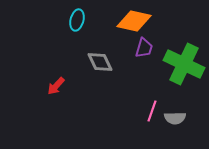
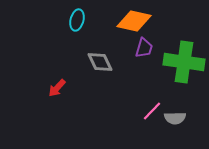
green cross: moved 2 px up; rotated 18 degrees counterclockwise
red arrow: moved 1 px right, 2 px down
pink line: rotated 25 degrees clockwise
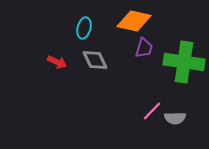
cyan ellipse: moved 7 px right, 8 px down
gray diamond: moved 5 px left, 2 px up
red arrow: moved 26 px up; rotated 108 degrees counterclockwise
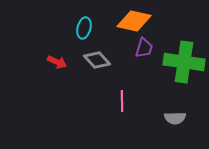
gray diamond: moved 2 px right; rotated 16 degrees counterclockwise
pink line: moved 30 px left, 10 px up; rotated 45 degrees counterclockwise
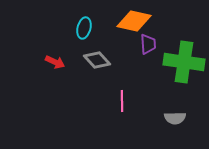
purple trapezoid: moved 4 px right, 4 px up; rotated 20 degrees counterclockwise
red arrow: moved 2 px left
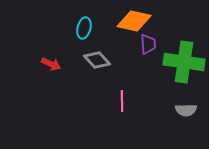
red arrow: moved 4 px left, 2 px down
gray semicircle: moved 11 px right, 8 px up
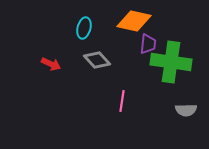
purple trapezoid: rotated 10 degrees clockwise
green cross: moved 13 px left
pink line: rotated 10 degrees clockwise
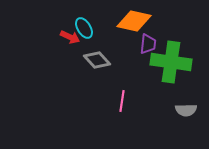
cyan ellipse: rotated 45 degrees counterclockwise
red arrow: moved 19 px right, 27 px up
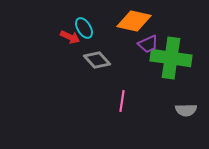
purple trapezoid: rotated 60 degrees clockwise
green cross: moved 4 px up
